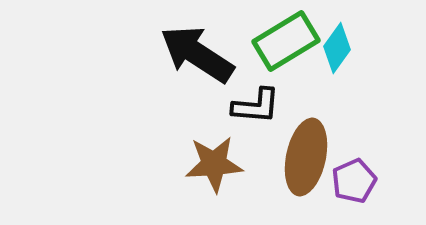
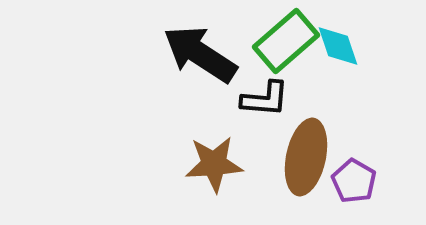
green rectangle: rotated 10 degrees counterclockwise
cyan diamond: moved 1 px right, 2 px up; rotated 54 degrees counterclockwise
black arrow: moved 3 px right
black L-shape: moved 9 px right, 7 px up
purple pentagon: rotated 18 degrees counterclockwise
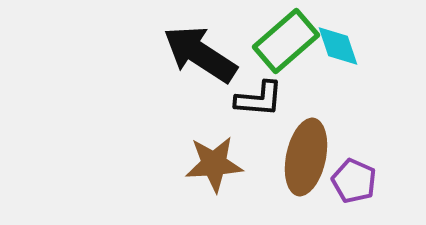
black L-shape: moved 6 px left
purple pentagon: rotated 6 degrees counterclockwise
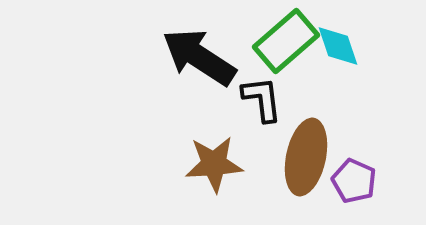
black arrow: moved 1 px left, 3 px down
black L-shape: moved 3 px right; rotated 102 degrees counterclockwise
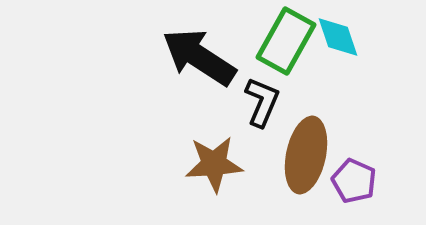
green rectangle: rotated 20 degrees counterclockwise
cyan diamond: moved 9 px up
black L-shape: moved 3 px down; rotated 30 degrees clockwise
brown ellipse: moved 2 px up
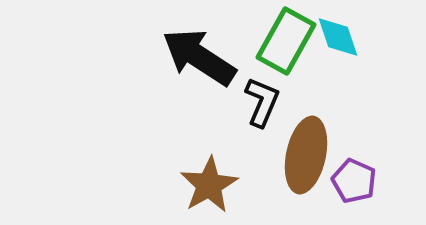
brown star: moved 5 px left, 21 px down; rotated 26 degrees counterclockwise
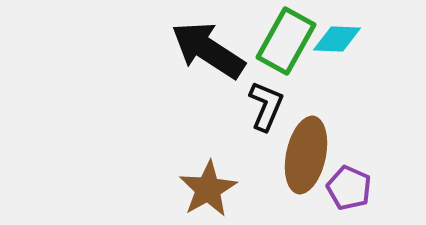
cyan diamond: moved 1 px left, 2 px down; rotated 69 degrees counterclockwise
black arrow: moved 9 px right, 7 px up
black L-shape: moved 4 px right, 4 px down
purple pentagon: moved 5 px left, 7 px down
brown star: moved 1 px left, 4 px down
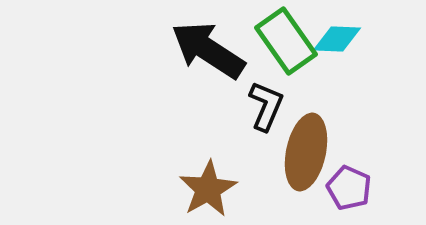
green rectangle: rotated 64 degrees counterclockwise
brown ellipse: moved 3 px up
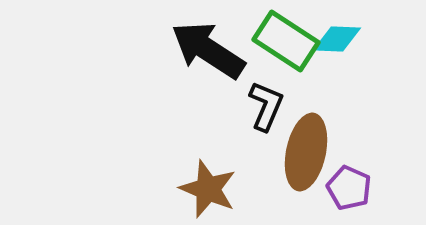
green rectangle: rotated 22 degrees counterclockwise
brown star: rotated 20 degrees counterclockwise
